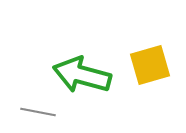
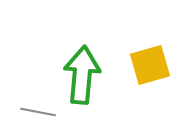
green arrow: rotated 80 degrees clockwise
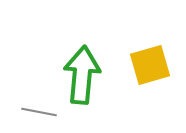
gray line: moved 1 px right
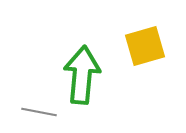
yellow square: moved 5 px left, 19 px up
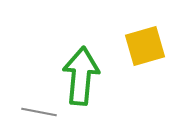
green arrow: moved 1 px left, 1 px down
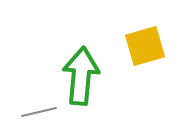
gray line: rotated 24 degrees counterclockwise
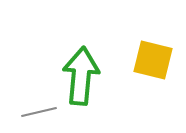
yellow square: moved 8 px right, 14 px down; rotated 30 degrees clockwise
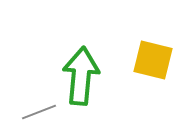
gray line: rotated 8 degrees counterclockwise
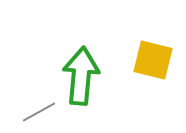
gray line: rotated 8 degrees counterclockwise
